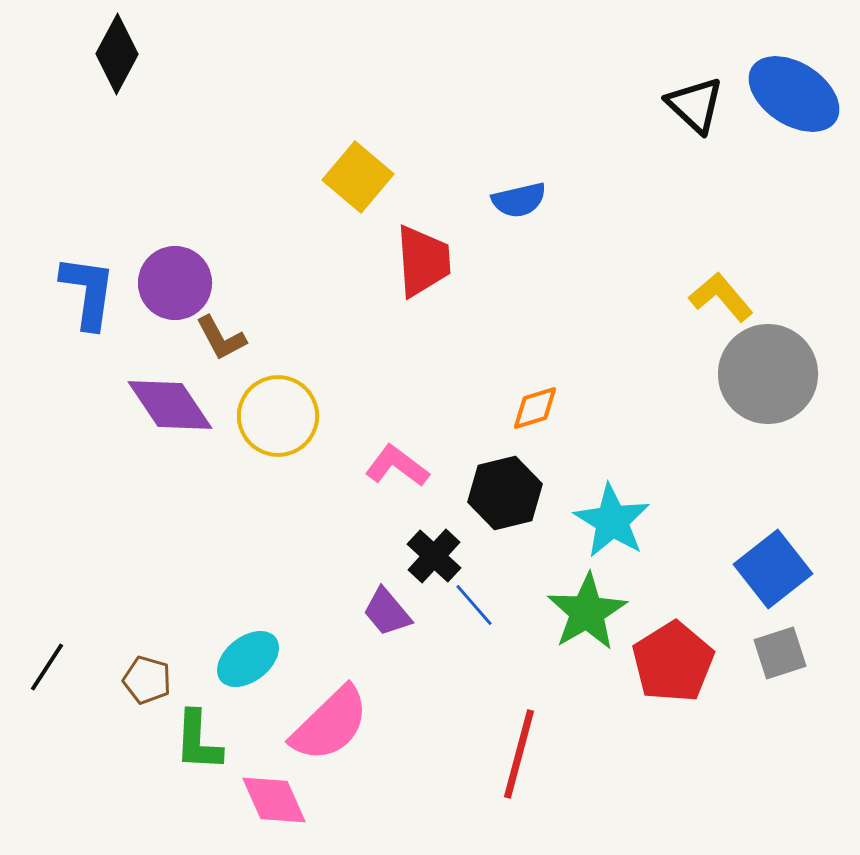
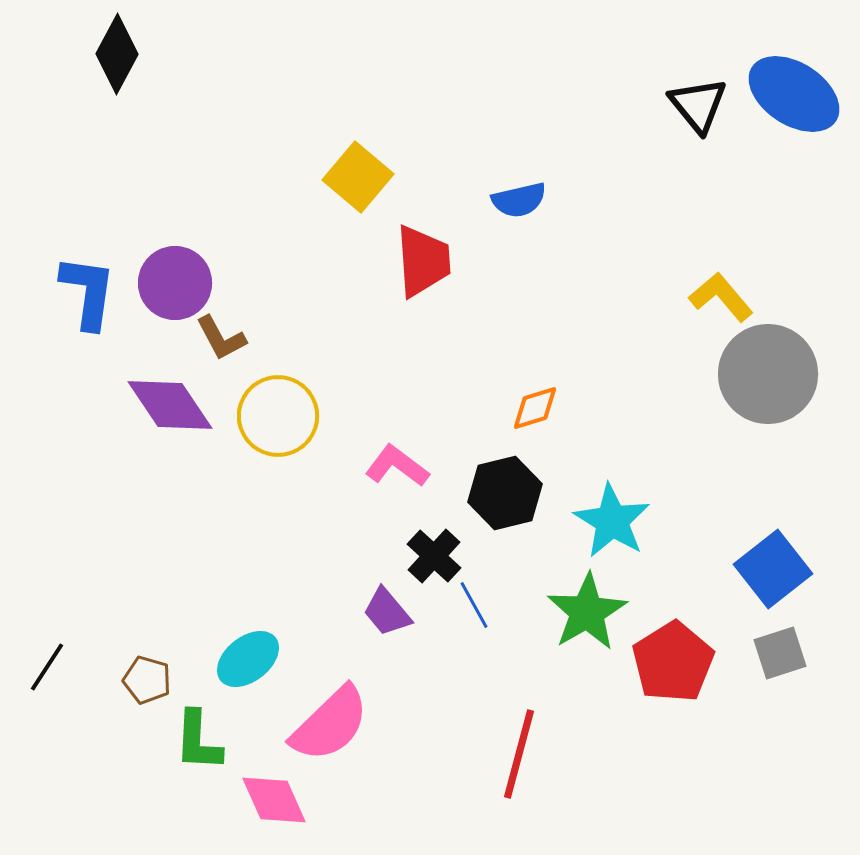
black triangle: moved 3 px right; rotated 8 degrees clockwise
blue line: rotated 12 degrees clockwise
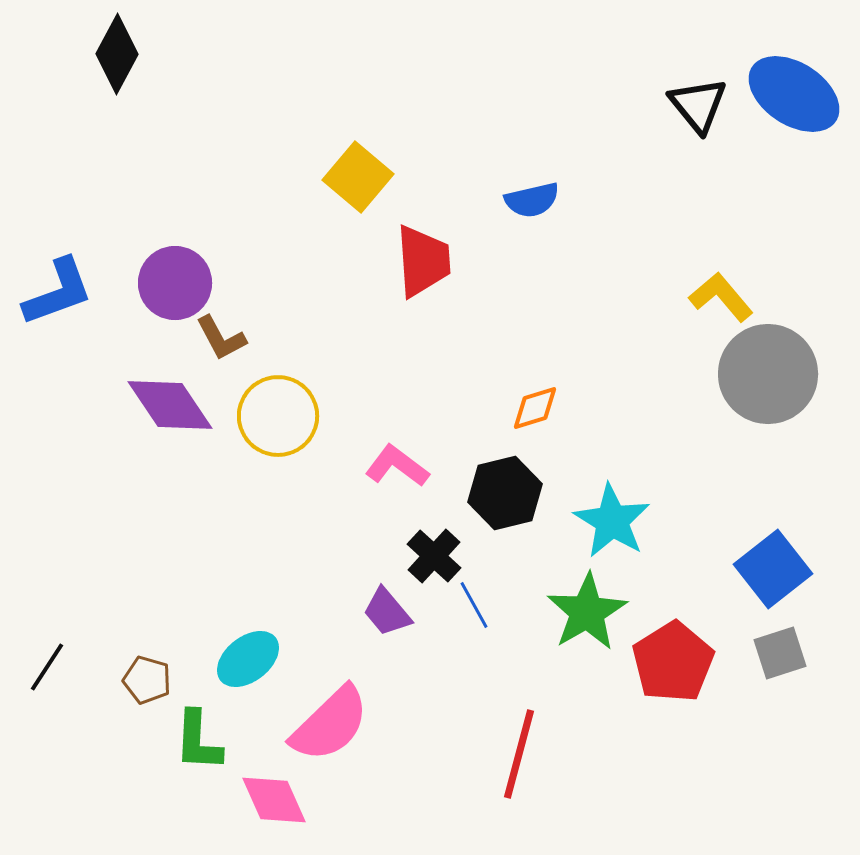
blue semicircle: moved 13 px right
blue L-shape: moved 30 px left; rotated 62 degrees clockwise
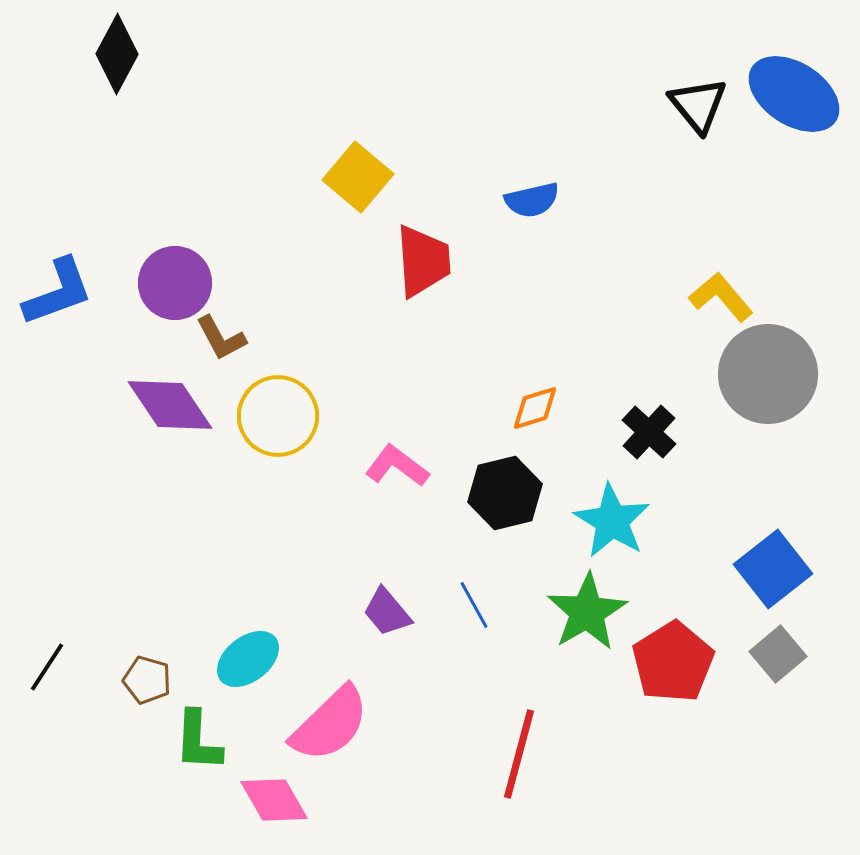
black cross: moved 215 px right, 124 px up
gray square: moved 2 px left, 1 px down; rotated 22 degrees counterclockwise
pink diamond: rotated 6 degrees counterclockwise
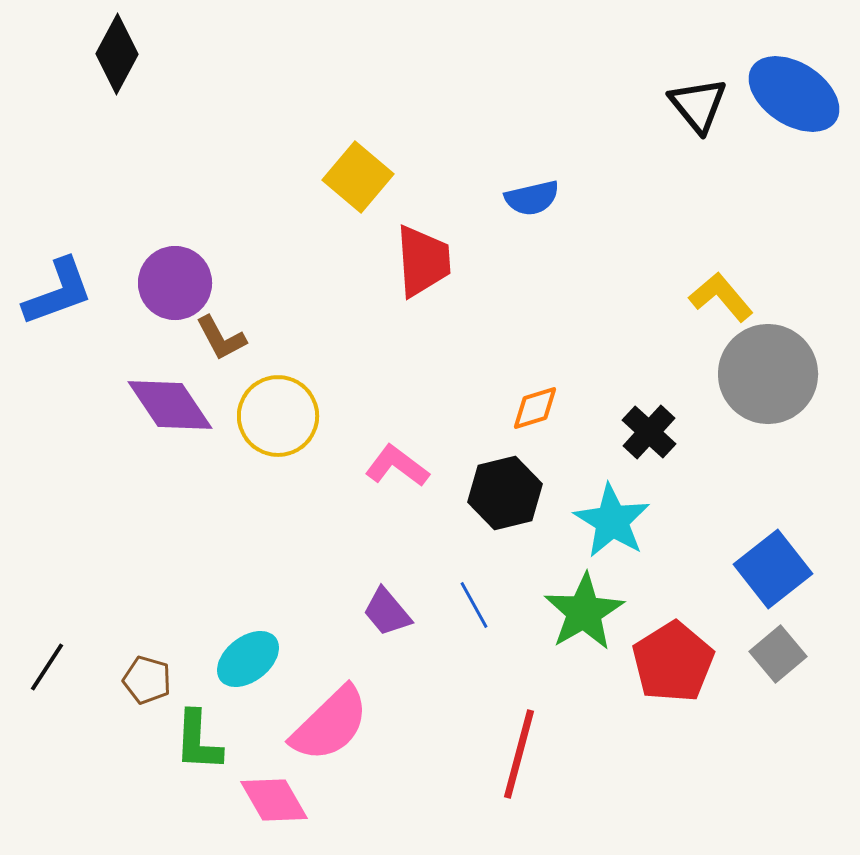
blue semicircle: moved 2 px up
green star: moved 3 px left
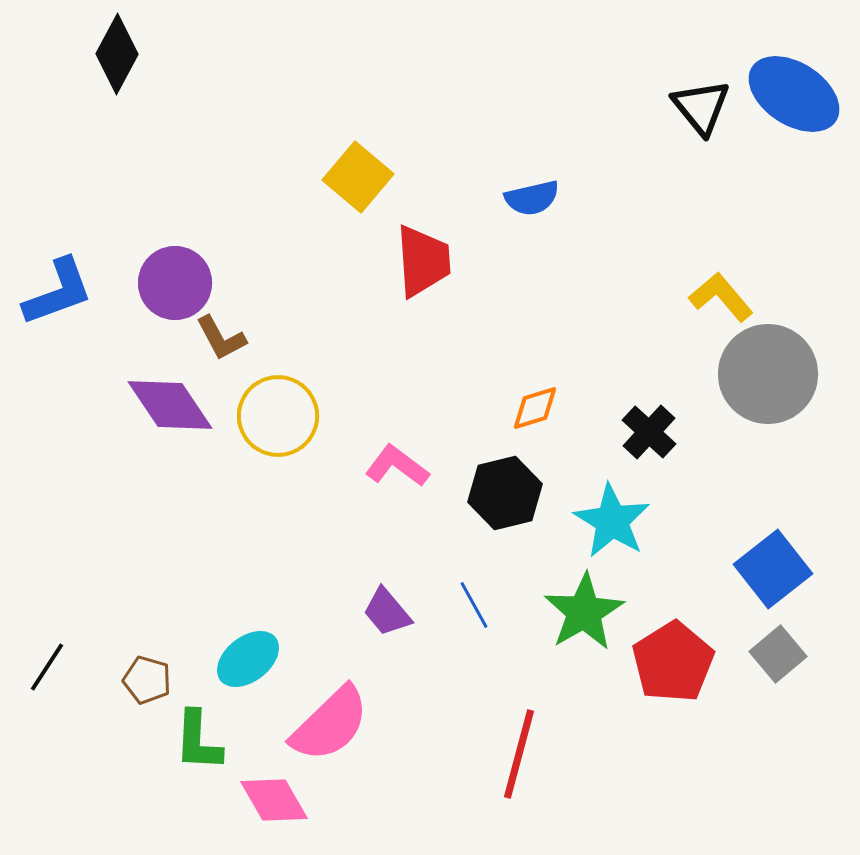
black triangle: moved 3 px right, 2 px down
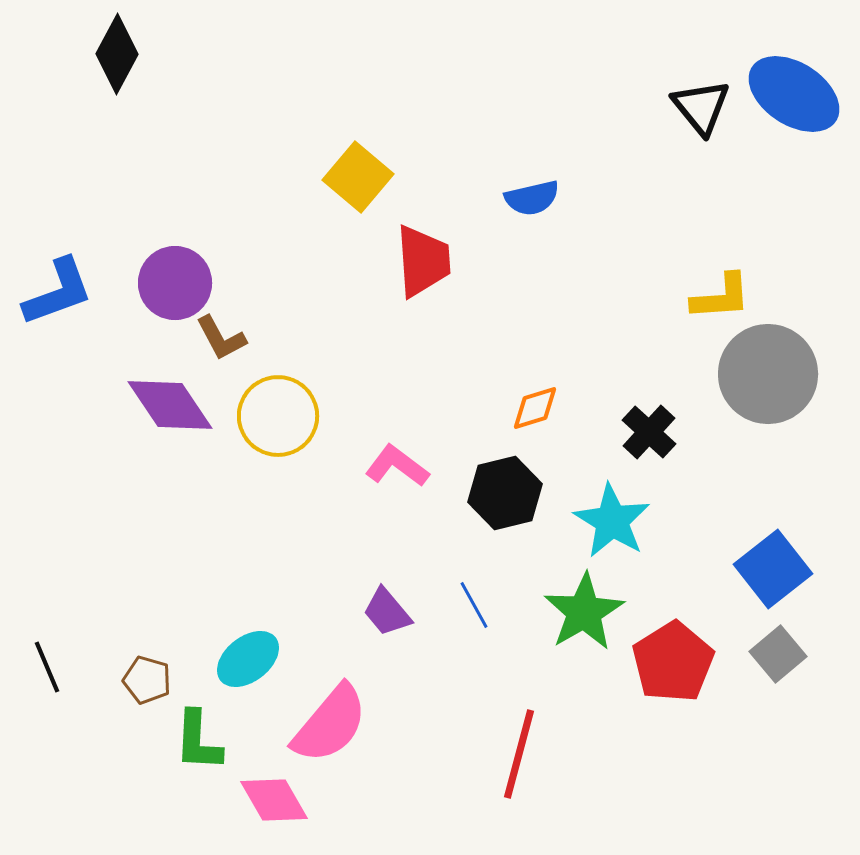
yellow L-shape: rotated 126 degrees clockwise
black line: rotated 56 degrees counterclockwise
pink semicircle: rotated 6 degrees counterclockwise
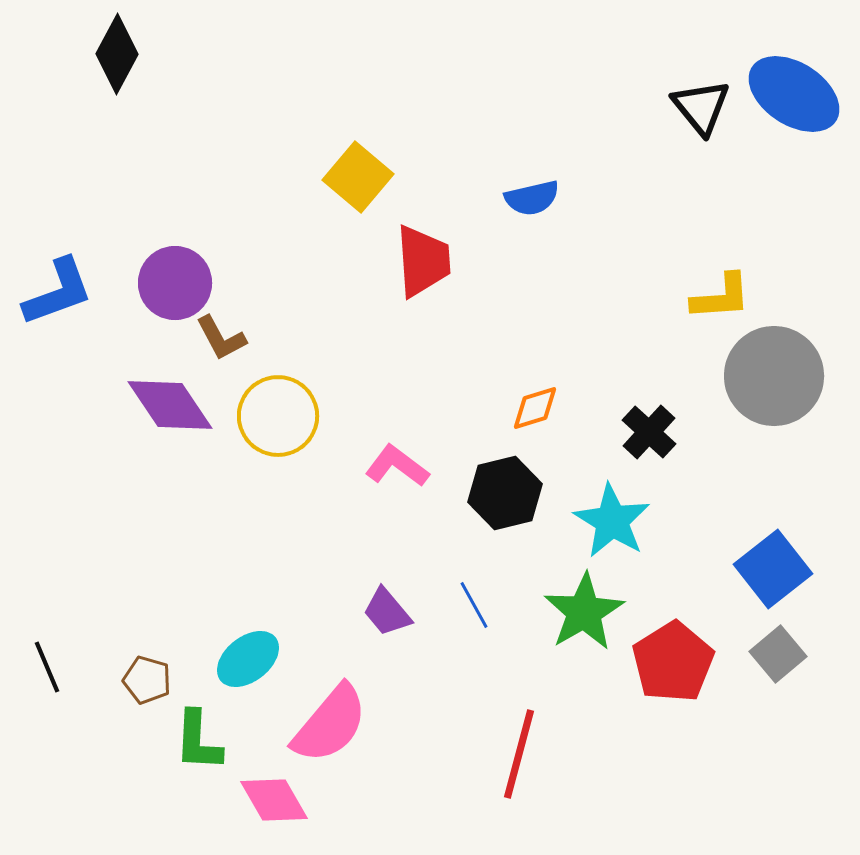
gray circle: moved 6 px right, 2 px down
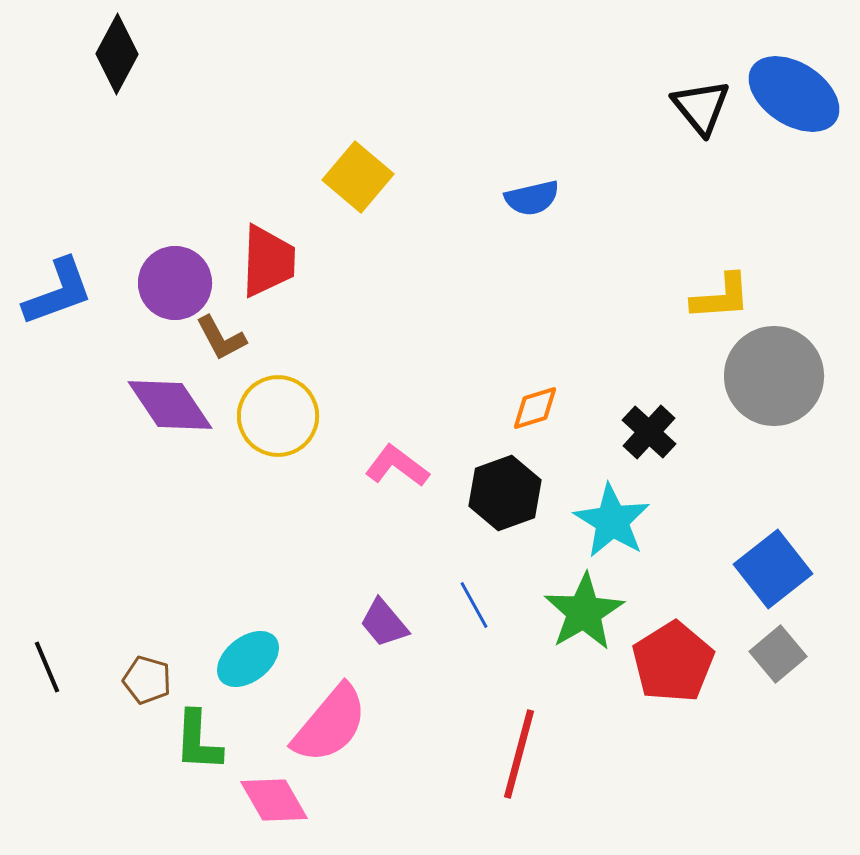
red trapezoid: moved 155 px left; rotated 6 degrees clockwise
black hexagon: rotated 6 degrees counterclockwise
purple trapezoid: moved 3 px left, 11 px down
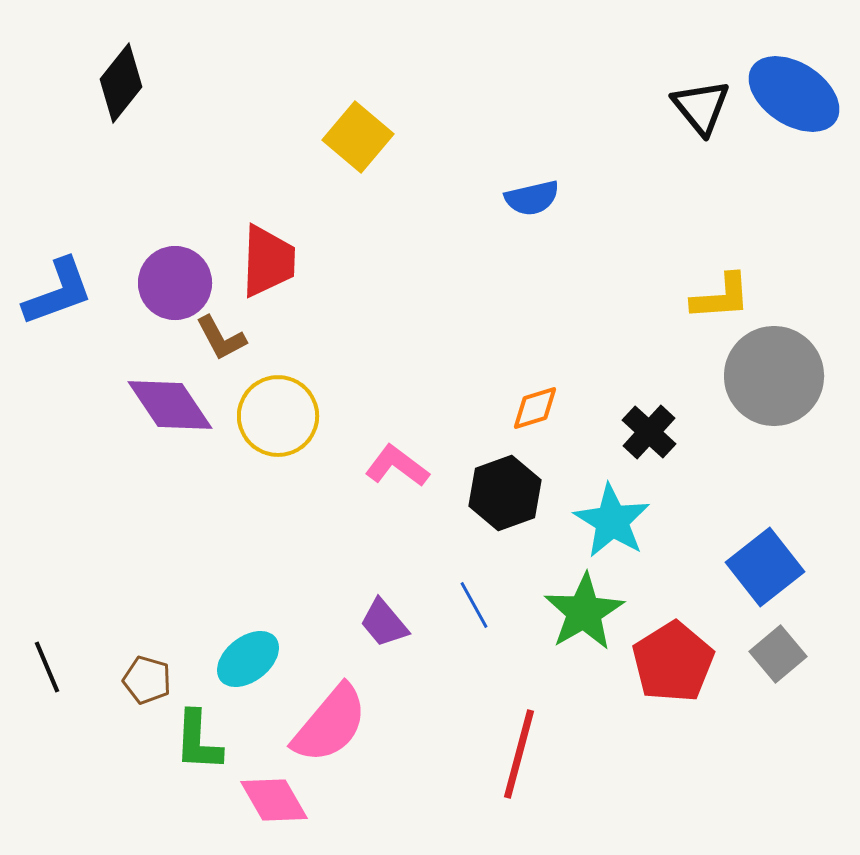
black diamond: moved 4 px right, 29 px down; rotated 10 degrees clockwise
yellow square: moved 40 px up
blue square: moved 8 px left, 2 px up
